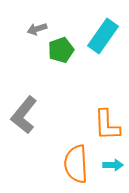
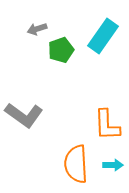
gray L-shape: rotated 93 degrees counterclockwise
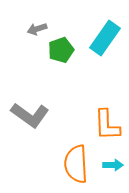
cyan rectangle: moved 2 px right, 2 px down
gray L-shape: moved 6 px right
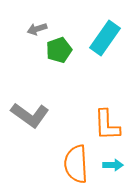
green pentagon: moved 2 px left
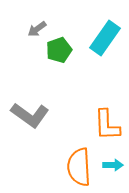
gray arrow: rotated 18 degrees counterclockwise
orange semicircle: moved 3 px right, 3 px down
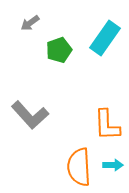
gray arrow: moved 7 px left, 6 px up
gray L-shape: rotated 12 degrees clockwise
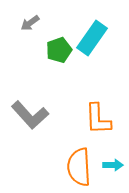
cyan rectangle: moved 13 px left
orange L-shape: moved 9 px left, 6 px up
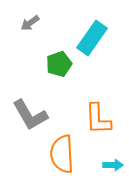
green pentagon: moved 14 px down
gray L-shape: rotated 12 degrees clockwise
orange semicircle: moved 17 px left, 13 px up
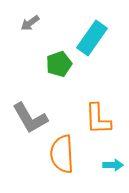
gray L-shape: moved 3 px down
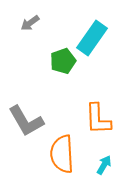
green pentagon: moved 4 px right, 3 px up
gray L-shape: moved 4 px left, 3 px down
cyan arrow: moved 9 px left; rotated 60 degrees counterclockwise
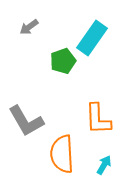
gray arrow: moved 1 px left, 4 px down
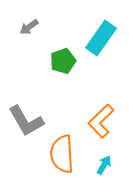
cyan rectangle: moved 9 px right
orange L-shape: moved 3 px right, 2 px down; rotated 48 degrees clockwise
